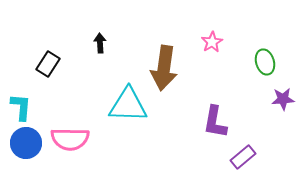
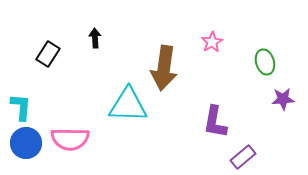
black arrow: moved 5 px left, 5 px up
black rectangle: moved 10 px up
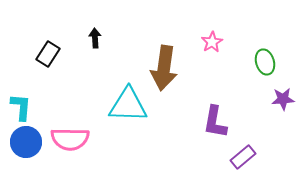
blue circle: moved 1 px up
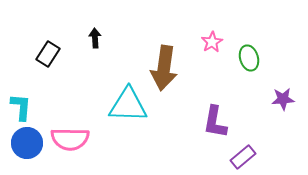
green ellipse: moved 16 px left, 4 px up
blue circle: moved 1 px right, 1 px down
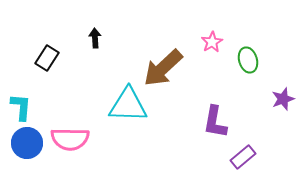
black rectangle: moved 1 px left, 4 px down
green ellipse: moved 1 px left, 2 px down
brown arrow: moved 1 px left; rotated 39 degrees clockwise
purple star: rotated 15 degrees counterclockwise
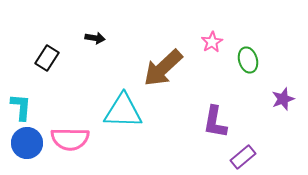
black arrow: rotated 102 degrees clockwise
cyan triangle: moved 5 px left, 6 px down
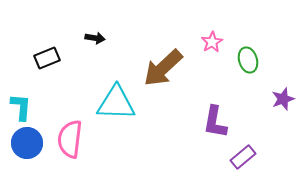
black rectangle: rotated 35 degrees clockwise
cyan triangle: moved 7 px left, 8 px up
pink semicircle: rotated 96 degrees clockwise
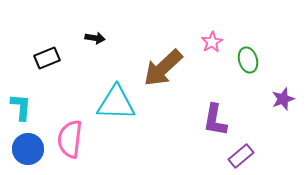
purple L-shape: moved 2 px up
blue circle: moved 1 px right, 6 px down
purple rectangle: moved 2 px left, 1 px up
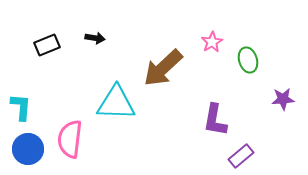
black rectangle: moved 13 px up
purple star: rotated 15 degrees clockwise
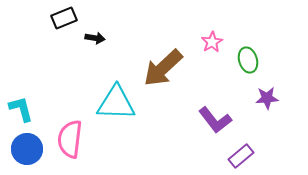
black rectangle: moved 17 px right, 27 px up
purple star: moved 16 px left, 1 px up
cyan L-shape: moved 2 px down; rotated 20 degrees counterclockwise
purple L-shape: rotated 48 degrees counterclockwise
blue circle: moved 1 px left
